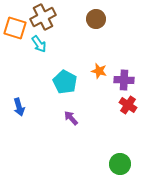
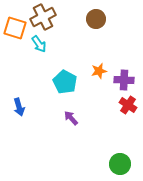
orange star: rotated 28 degrees counterclockwise
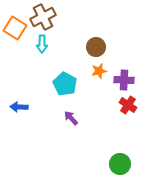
brown circle: moved 28 px down
orange square: rotated 15 degrees clockwise
cyan arrow: moved 3 px right; rotated 36 degrees clockwise
cyan pentagon: moved 2 px down
blue arrow: rotated 108 degrees clockwise
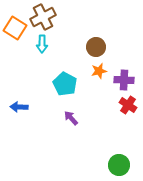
green circle: moved 1 px left, 1 px down
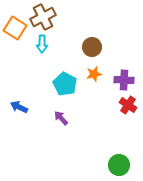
brown circle: moved 4 px left
orange star: moved 5 px left, 3 px down
blue arrow: rotated 24 degrees clockwise
purple arrow: moved 10 px left
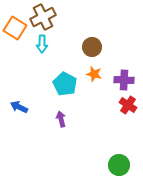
orange star: rotated 28 degrees clockwise
purple arrow: moved 1 px down; rotated 28 degrees clockwise
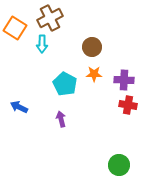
brown cross: moved 7 px right, 1 px down
orange star: rotated 14 degrees counterclockwise
red cross: rotated 24 degrees counterclockwise
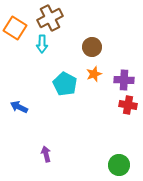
orange star: rotated 21 degrees counterclockwise
purple arrow: moved 15 px left, 35 px down
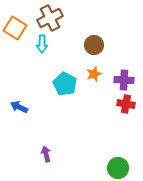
brown circle: moved 2 px right, 2 px up
red cross: moved 2 px left, 1 px up
green circle: moved 1 px left, 3 px down
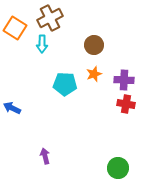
cyan pentagon: rotated 25 degrees counterclockwise
blue arrow: moved 7 px left, 1 px down
purple arrow: moved 1 px left, 2 px down
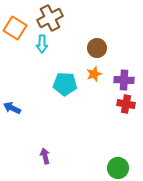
brown circle: moved 3 px right, 3 px down
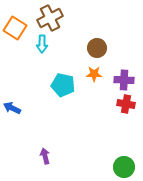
orange star: rotated 21 degrees clockwise
cyan pentagon: moved 2 px left, 1 px down; rotated 10 degrees clockwise
green circle: moved 6 px right, 1 px up
